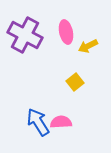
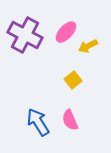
pink ellipse: rotated 55 degrees clockwise
yellow square: moved 2 px left, 2 px up
pink semicircle: moved 9 px right, 2 px up; rotated 110 degrees counterclockwise
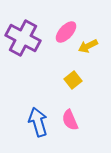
purple cross: moved 2 px left, 3 px down
blue arrow: rotated 16 degrees clockwise
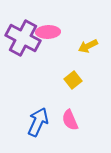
pink ellipse: moved 18 px left; rotated 45 degrees clockwise
blue arrow: rotated 40 degrees clockwise
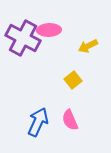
pink ellipse: moved 1 px right, 2 px up
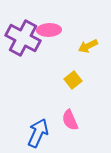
blue arrow: moved 11 px down
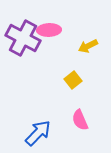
pink semicircle: moved 10 px right
blue arrow: rotated 20 degrees clockwise
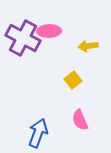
pink ellipse: moved 1 px down
yellow arrow: rotated 18 degrees clockwise
blue arrow: rotated 24 degrees counterclockwise
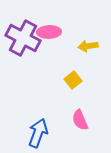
pink ellipse: moved 1 px down
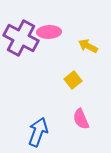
purple cross: moved 2 px left
yellow arrow: rotated 36 degrees clockwise
pink semicircle: moved 1 px right, 1 px up
blue arrow: moved 1 px up
